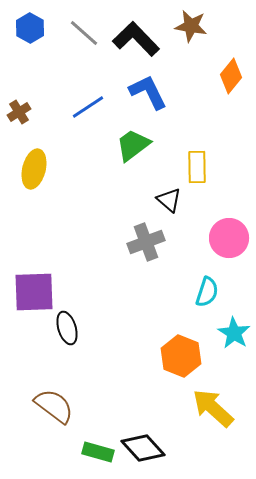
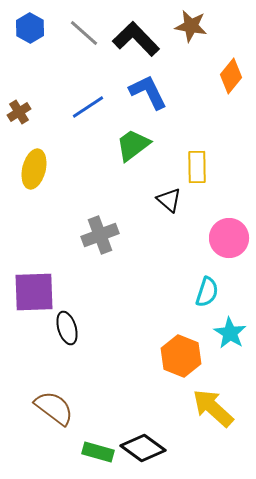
gray cross: moved 46 px left, 7 px up
cyan star: moved 4 px left
brown semicircle: moved 2 px down
black diamond: rotated 12 degrees counterclockwise
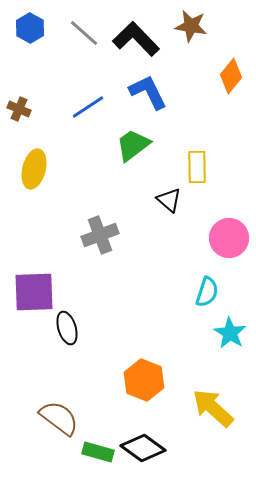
brown cross: moved 3 px up; rotated 35 degrees counterclockwise
orange hexagon: moved 37 px left, 24 px down
brown semicircle: moved 5 px right, 10 px down
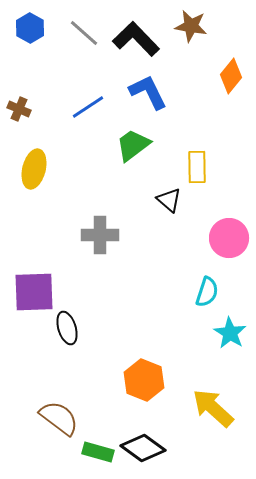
gray cross: rotated 21 degrees clockwise
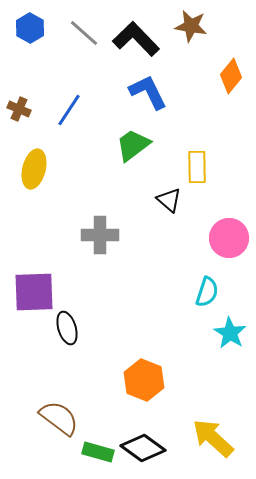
blue line: moved 19 px left, 3 px down; rotated 24 degrees counterclockwise
yellow arrow: moved 30 px down
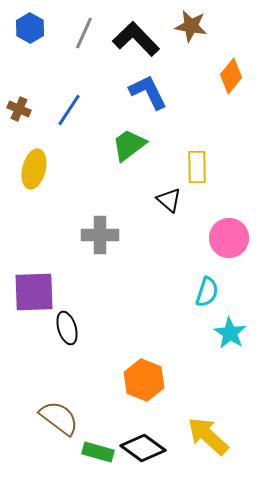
gray line: rotated 72 degrees clockwise
green trapezoid: moved 4 px left
yellow arrow: moved 5 px left, 2 px up
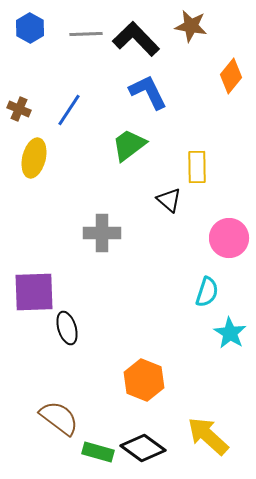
gray line: moved 2 px right, 1 px down; rotated 64 degrees clockwise
yellow ellipse: moved 11 px up
gray cross: moved 2 px right, 2 px up
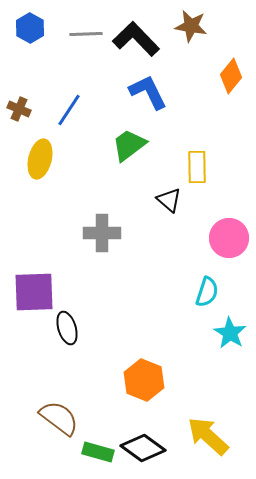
yellow ellipse: moved 6 px right, 1 px down
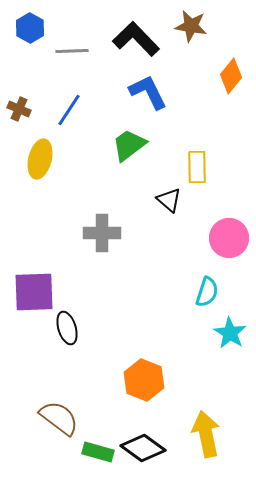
gray line: moved 14 px left, 17 px down
yellow arrow: moved 2 px left, 2 px up; rotated 36 degrees clockwise
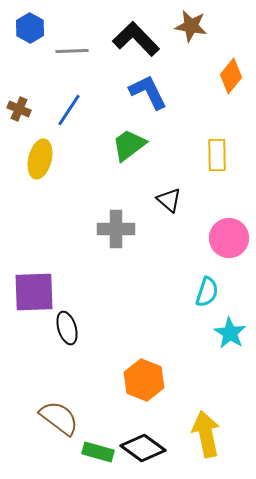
yellow rectangle: moved 20 px right, 12 px up
gray cross: moved 14 px right, 4 px up
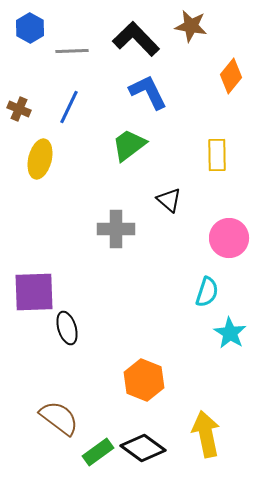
blue line: moved 3 px up; rotated 8 degrees counterclockwise
green rectangle: rotated 52 degrees counterclockwise
